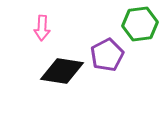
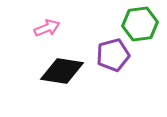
pink arrow: moved 5 px right; rotated 115 degrees counterclockwise
purple pentagon: moved 6 px right; rotated 12 degrees clockwise
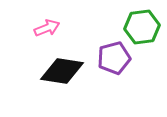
green hexagon: moved 2 px right, 3 px down
purple pentagon: moved 1 px right, 3 px down
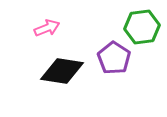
purple pentagon: rotated 24 degrees counterclockwise
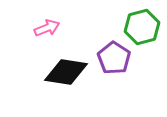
green hexagon: rotated 8 degrees counterclockwise
black diamond: moved 4 px right, 1 px down
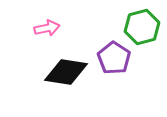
pink arrow: rotated 10 degrees clockwise
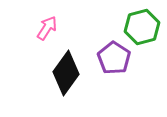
pink arrow: rotated 45 degrees counterclockwise
black diamond: moved 1 px down; rotated 63 degrees counterclockwise
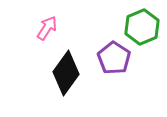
green hexagon: rotated 8 degrees counterclockwise
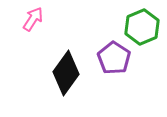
pink arrow: moved 14 px left, 9 px up
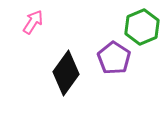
pink arrow: moved 3 px down
